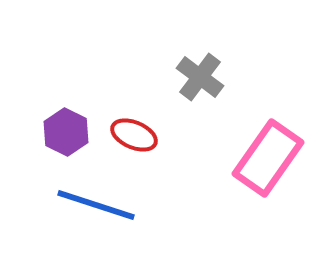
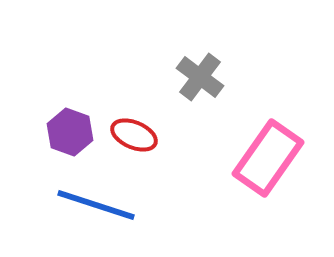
purple hexagon: moved 4 px right; rotated 6 degrees counterclockwise
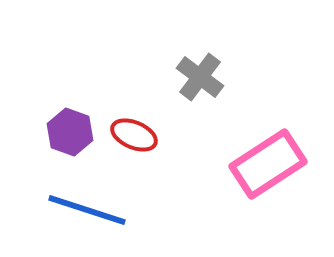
pink rectangle: moved 6 px down; rotated 22 degrees clockwise
blue line: moved 9 px left, 5 px down
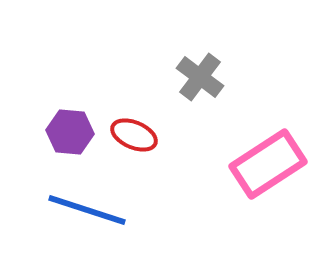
purple hexagon: rotated 15 degrees counterclockwise
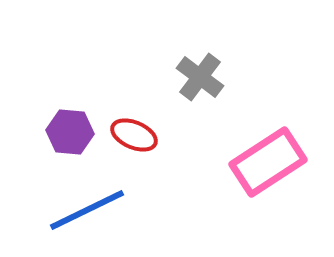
pink rectangle: moved 2 px up
blue line: rotated 44 degrees counterclockwise
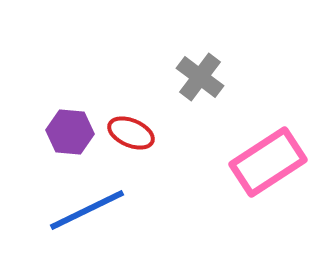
red ellipse: moved 3 px left, 2 px up
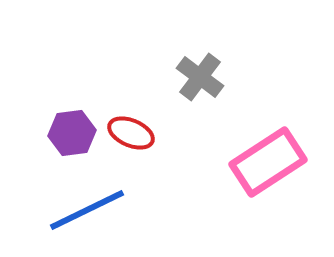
purple hexagon: moved 2 px right, 1 px down; rotated 12 degrees counterclockwise
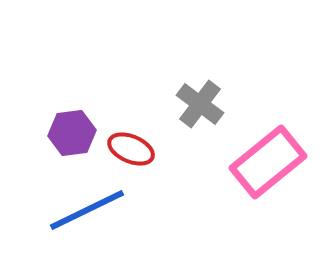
gray cross: moved 27 px down
red ellipse: moved 16 px down
pink rectangle: rotated 6 degrees counterclockwise
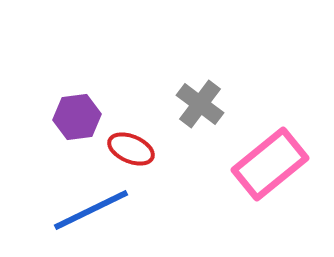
purple hexagon: moved 5 px right, 16 px up
pink rectangle: moved 2 px right, 2 px down
blue line: moved 4 px right
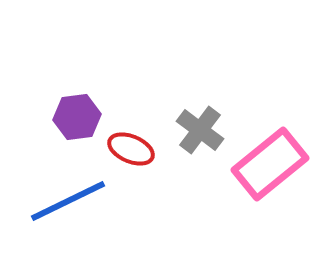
gray cross: moved 26 px down
blue line: moved 23 px left, 9 px up
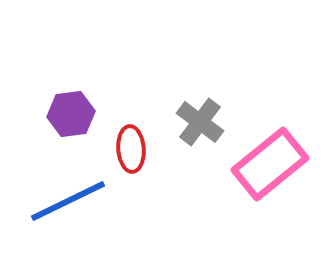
purple hexagon: moved 6 px left, 3 px up
gray cross: moved 8 px up
red ellipse: rotated 63 degrees clockwise
